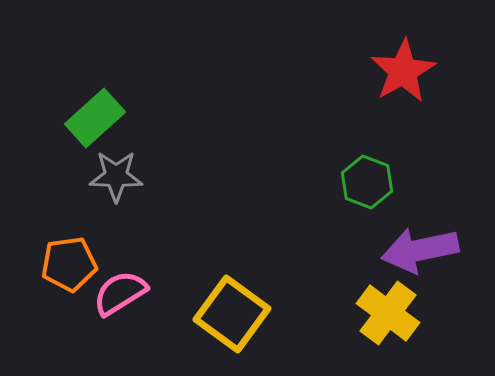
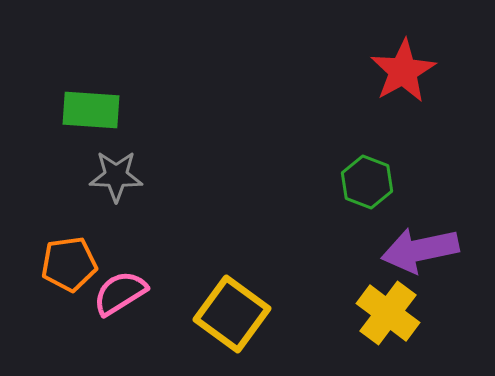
green rectangle: moved 4 px left, 8 px up; rotated 46 degrees clockwise
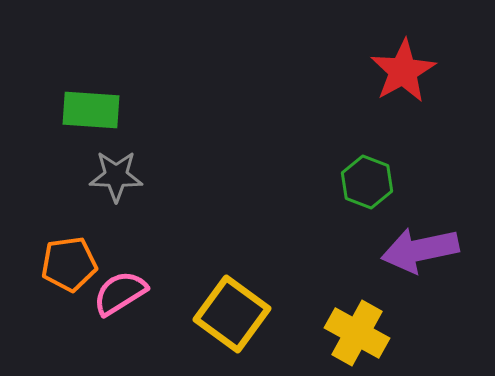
yellow cross: moved 31 px left, 20 px down; rotated 8 degrees counterclockwise
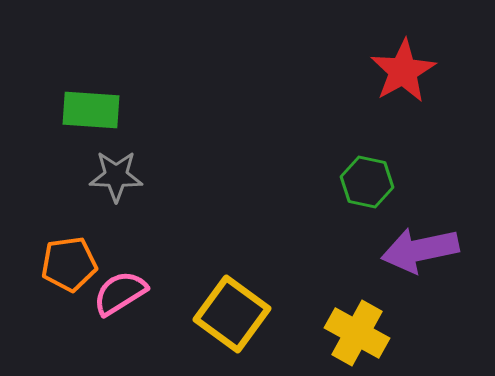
green hexagon: rotated 9 degrees counterclockwise
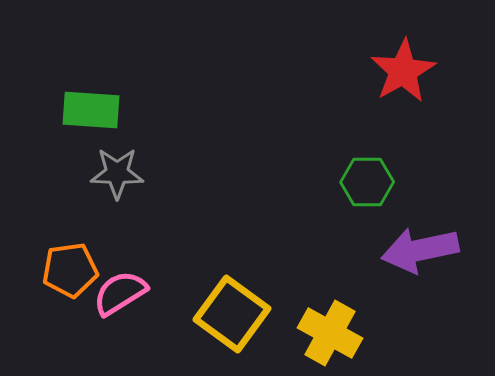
gray star: moved 1 px right, 3 px up
green hexagon: rotated 12 degrees counterclockwise
orange pentagon: moved 1 px right, 6 px down
yellow cross: moved 27 px left
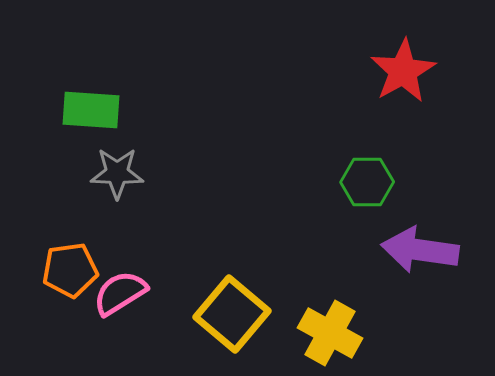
purple arrow: rotated 20 degrees clockwise
yellow square: rotated 4 degrees clockwise
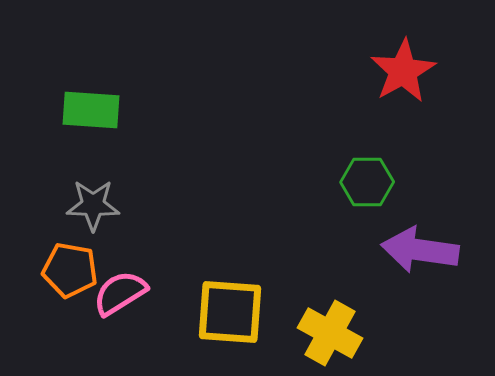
gray star: moved 24 px left, 32 px down
orange pentagon: rotated 18 degrees clockwise
yellow square: moved 2 px left, 2 px up; rotated 36 degrees counterclockwise
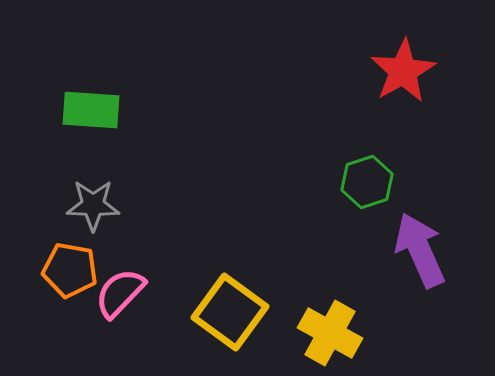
green hexagon: rotated 18 degrees counterclockwise
purple arrow: rotated 58 degrees clockwise
pink semicircle: rotated 14 degrees counterclockwise
yellow square: rotated 32 degrees clockwise
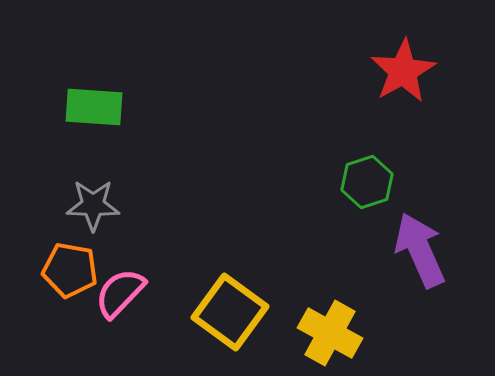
green rectangle: moved 3 px right, 3 px up
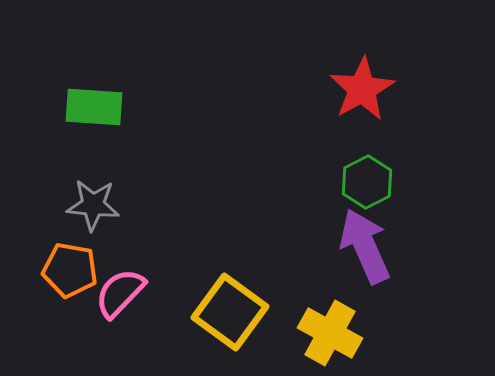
red star: moved 41 px left, 18 px down
green hexagon: rotated 9 degrees counterclockwise
gray star: rotated 4 degrees clockwise
purple arrow: moved 55 px left, 4 px up
